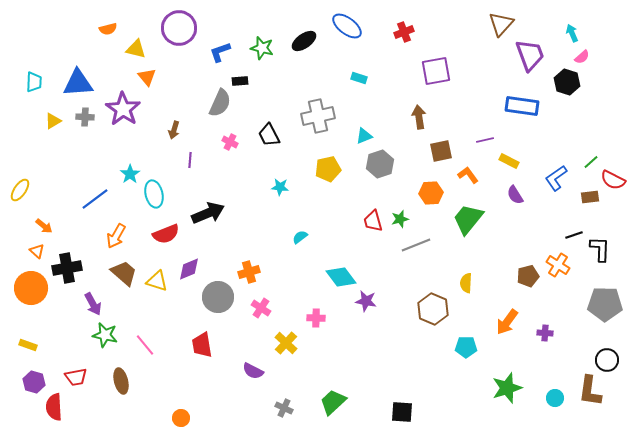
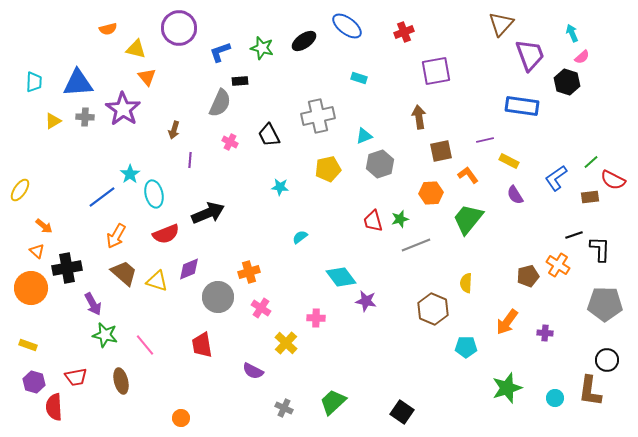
blue line at (95, 199): moved 7 px right, 2 px up
black square at (402, 412): rotated 30 degrees clockwise
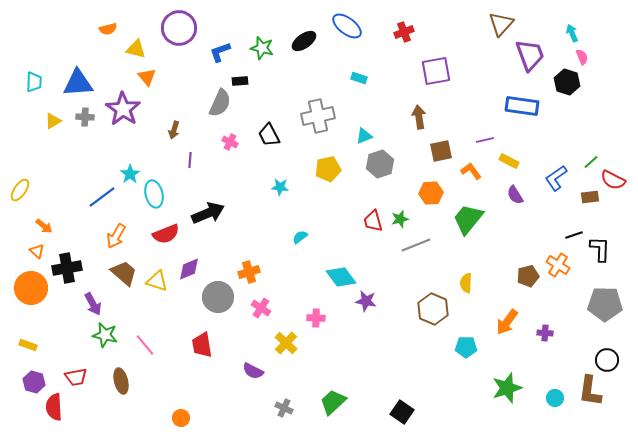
pink semicircle at (582, 57): rotated 70 degrees counterclockwise
orange L-shape at (468, 175): moved 3 px right, 4 px up
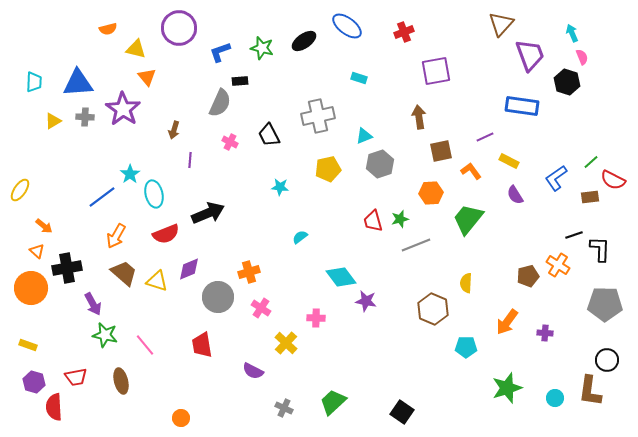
purple line at (485, 140): moved 3 px up; rotated 12 degrees counterclockwise
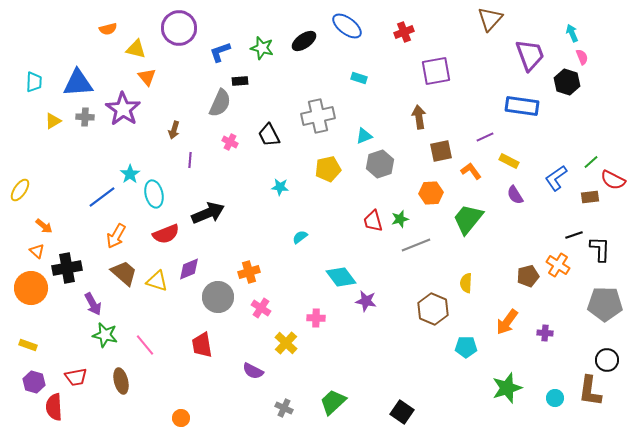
brown triangle at (501, 24): moved 11 px left, 5 px up
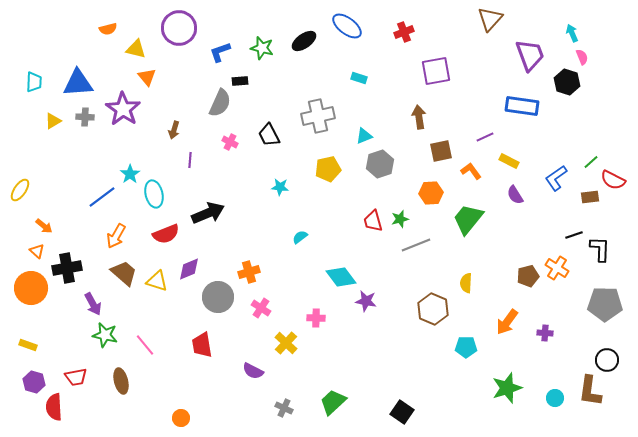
orange cross at (558, 265): moved 1 px left, 3 px down
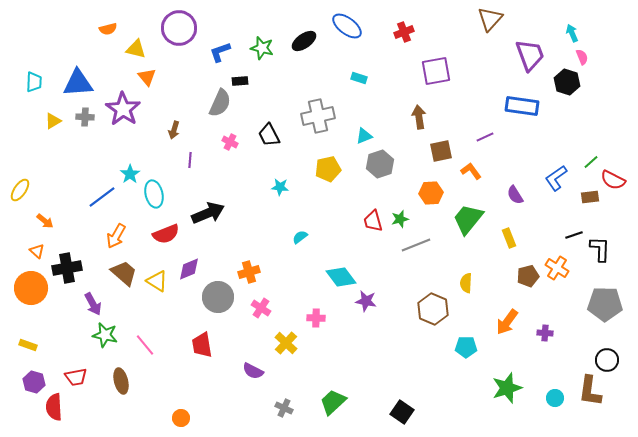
yellow rectangle at (509, 161): moved 77 px down; rotated 42 degrees clockwise
orange arrow at (44, 226): moved 1 px right, 5 px up
yellow triangle at (157, 281): rotated 15 degrees clockwise
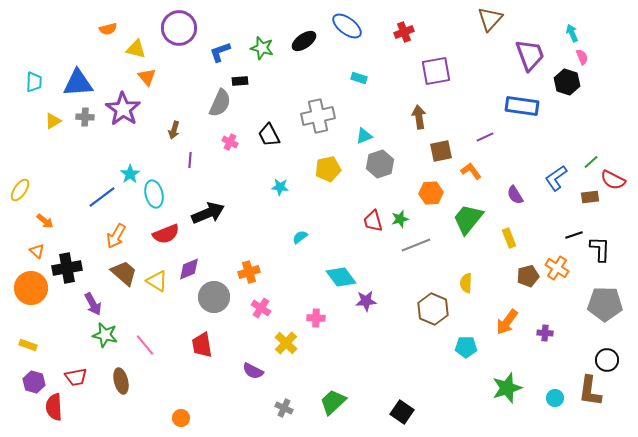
gray circle at (218, 297): moved 4 px left
purple star at (366, 301): rotated 15 degrees counterclockwise
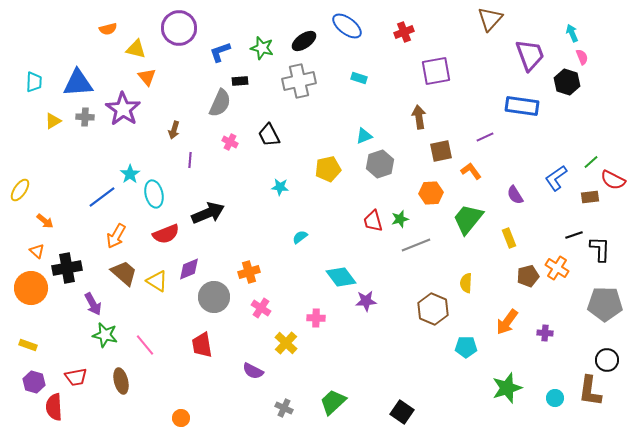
gray cross at (318, 116): moved 19 px left, 35 px up
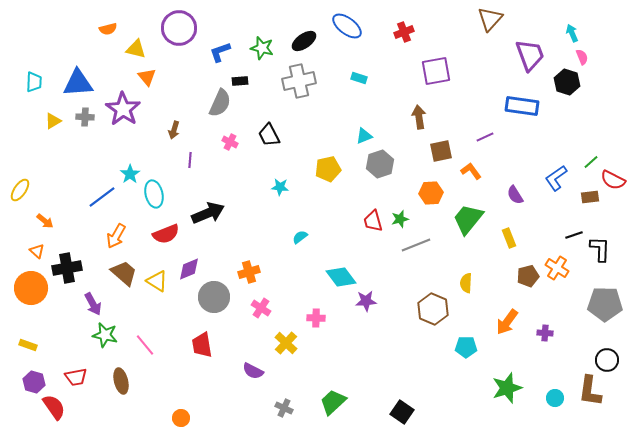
red semicircle at (54, 407): rotated 148 degrees clockwise
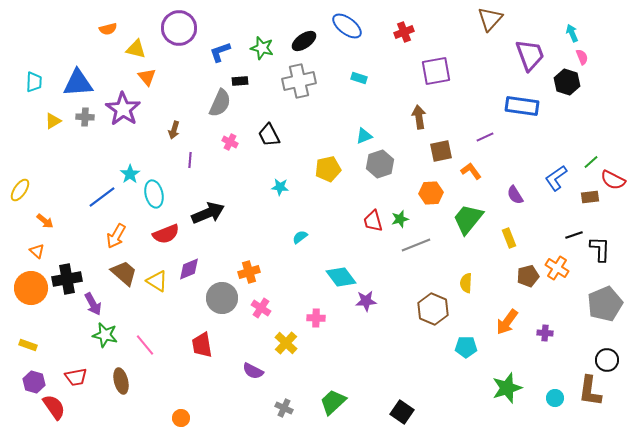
black cross at (67, 268): moved 11 px down
gray circle at (214, 297): moved 8 px right, 1 px down
gray pentagon at (605, 304): rotated 24 degrees counterclockwise
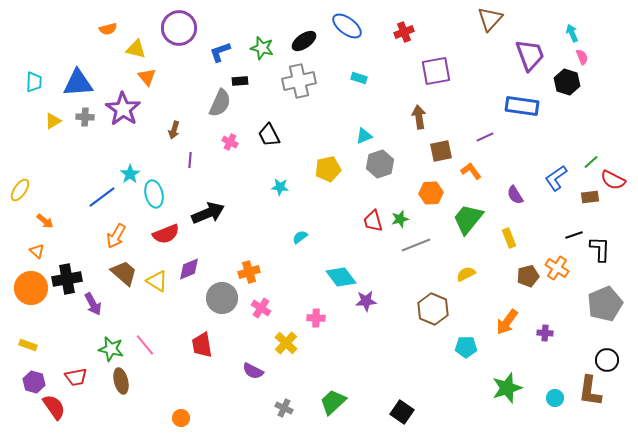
yellow semicircle at (466, 283): moved 9 px up; rotated 60 degrees clockwise
green star at (105, 335): moved 6 px right, 14 px down
